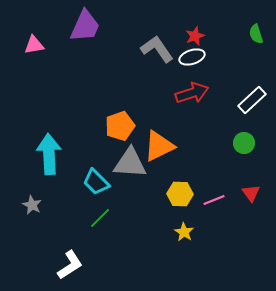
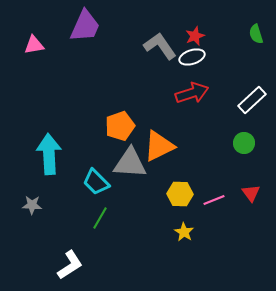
gray L-shape: moved 3 px right, 3 px up
gray star: rotated 24 degrees counterclockwise
green line: rotated 15 degrees counterclockwise
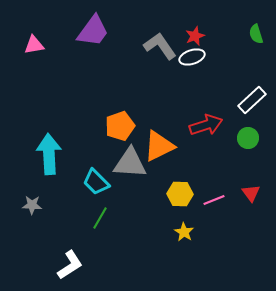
purple trapezoid: moved 8 px right, 5 px down; rotated 12 degrees clockwise
red arrow: moved 14 px right, 32 px down
green circle: moved 4 px right, 5 px up
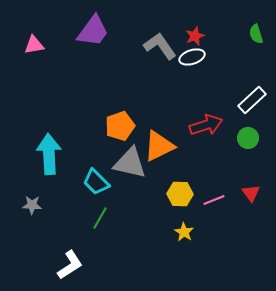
gray triangle: rotated 9 degrees clockwise
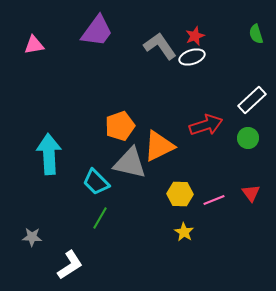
purple trapezoid: moved 4 px right
gray star: moved 32 px down
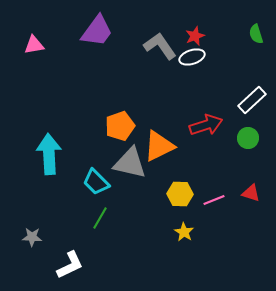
red triangle: rotated 36 degrees counterclockwise
white L-shape: rotated 8 degrees clockwise
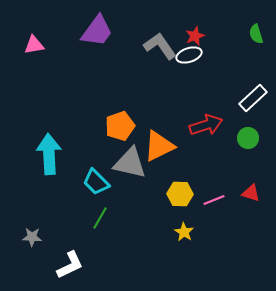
white ellipse: moved 3 px left, 2 px up
white rectangle: moved 1 px right, 2 px up
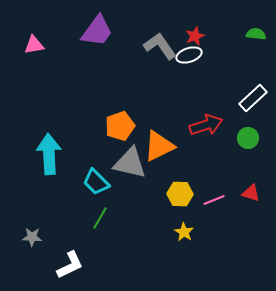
green semicircle: rotated 114 degrees clockwise
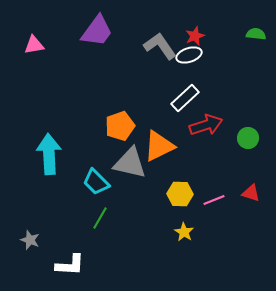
white rectangle: moved 68 px left
gray star: moved 2 px left, 3 px down; rotated 18 degrees clockwise
white L-shape: rotated 28 degrees clockwise
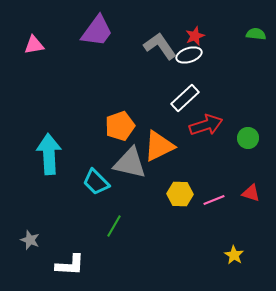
green line: moved 14 px right, 8 px down
yellow star: moved 50 px right, 23 px down
